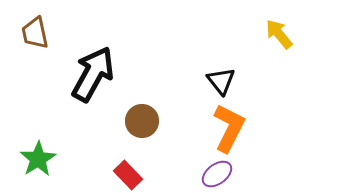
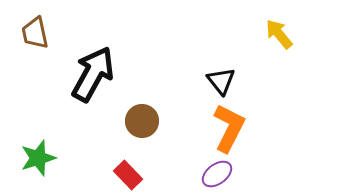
green star: moved 1 px up; rotated 15 degrees clockwise
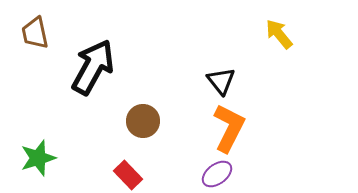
black arrow: moved 7 px up
brown circle: moved 1 px right
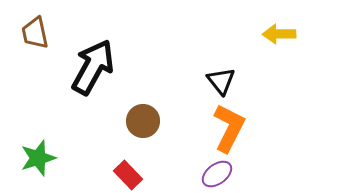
yellow arrow: rotated 52 degrees counterclockwise
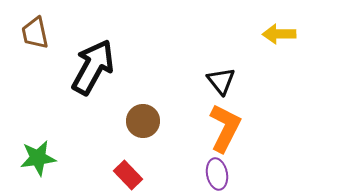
orange L-shape: moved 4 px left
green star: rotated 9 degrees clockwise
purple ellipse: rotated 64 degrees counterclockwise
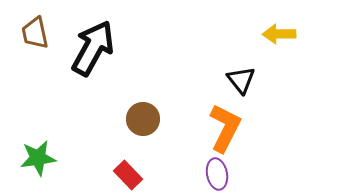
black arrow: moved 19 px up
black triangle: moved 20 px right, 1 px up
brown circle: moved 2 px up
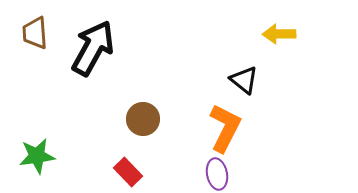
brown trapezoid: rotated 8 degrees clockwise
black triangle: moved 3 px right; rotated 12 degrees counterclockwise
green star: moved 1 px left, 2 px up
red rectangle: moved 3 px up
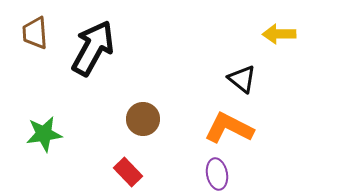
black triangle: moved 2 px left, 1 px up
orange L-shape: moved 4 px right; rotated 90 degrees counterclockwise
green star: moved 7 px right, 22 px up
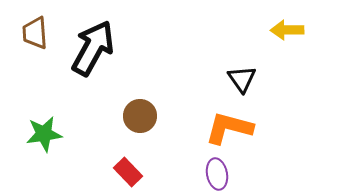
yellow arrow: moved 8 px right, 4 px up
black triangle: rotated 16 degrees clockwise
brown circle: moved 3 px left, 3 px up
orange L-shape: rotated 12 degrees counterclockwise
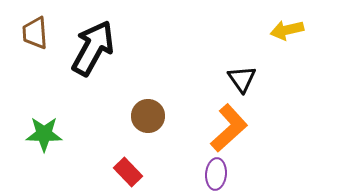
yellow arrow: rotated 12 degrees counterclockwise
brown circle: moved 8 px right
orange L-shape: rotated 123 degrees clockwise
green star: rotated 9 degrees clockwise
purple ellipse: moved 1 px left; rotated 16 degrees clockwise
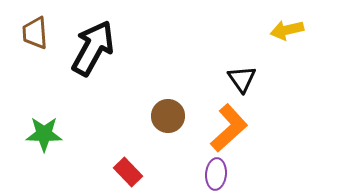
brown circle: moved 20 px right
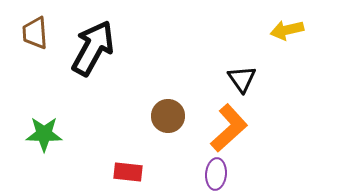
red rectangle: rotated 40 degrees counterclockwise
